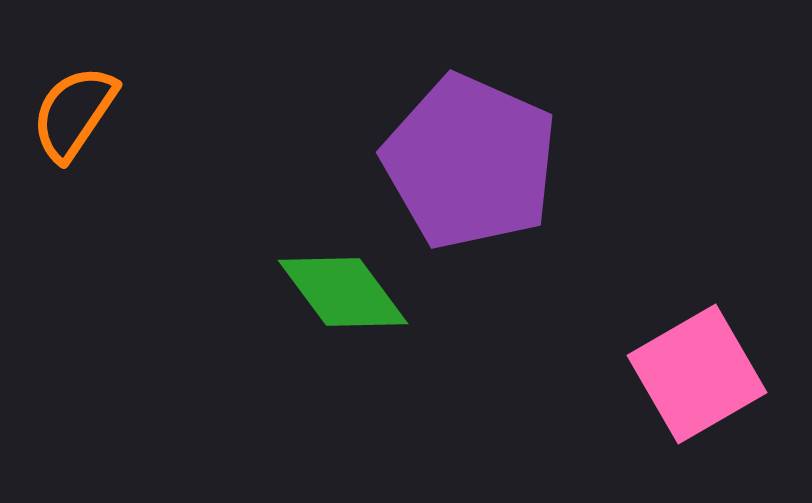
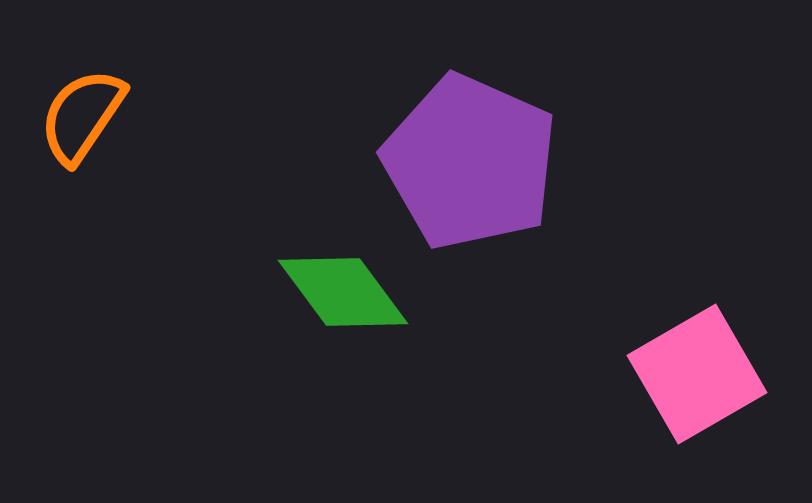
orange semicircle: moved 8 px right, 3 px down
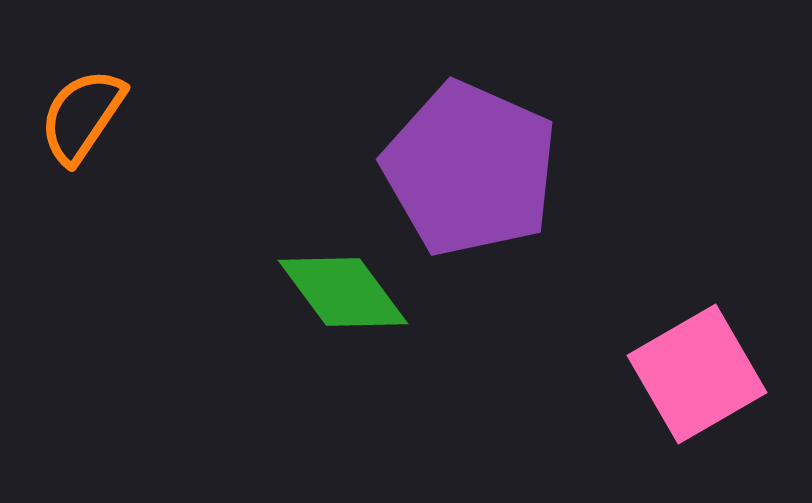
purple pentagon: moved 7 px down
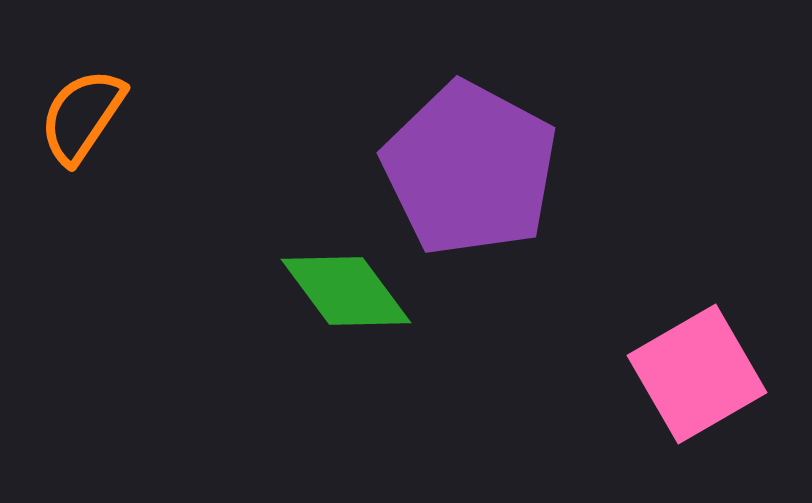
purple pentagon: rotated 4 degrees clockwise
green diamond: moved 3 px right, 1 px up
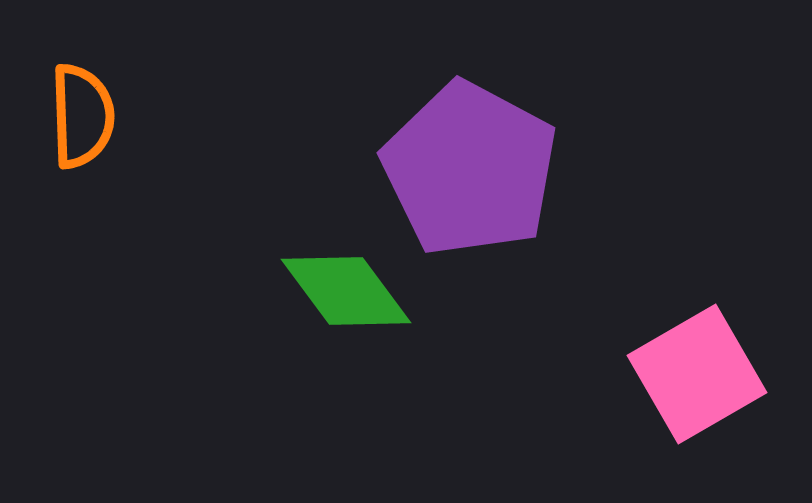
orange semicircle: rotated 144 degrees clockwise
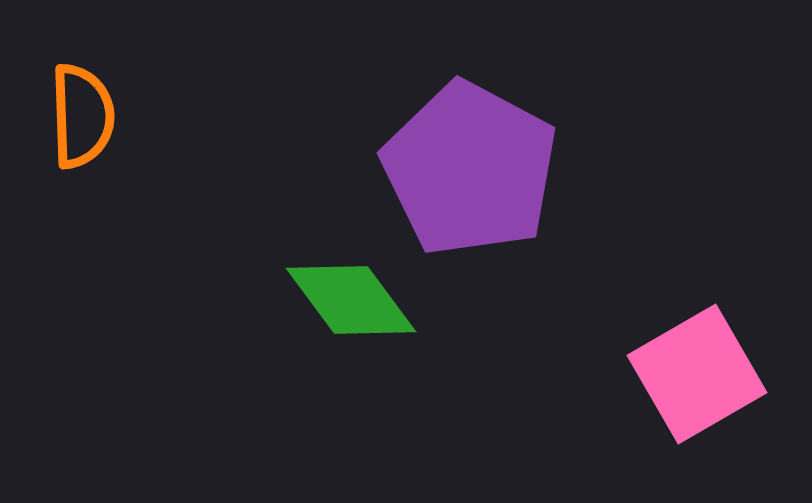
green diamond: moved 5 px right, 9 px down
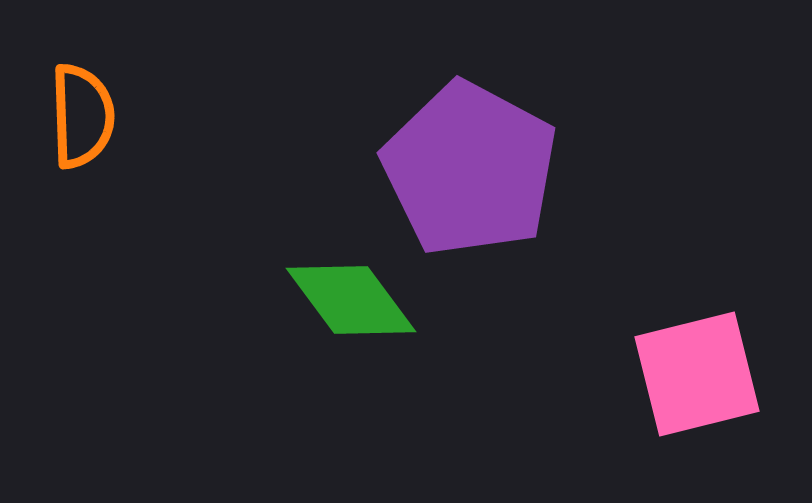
pink square: rotated 16 degrees clockwise
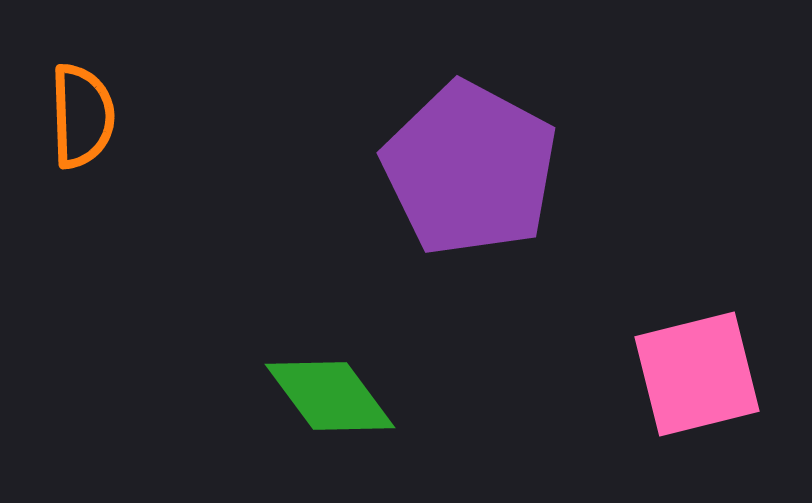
green diamond: moved 21 px left, 96 px down
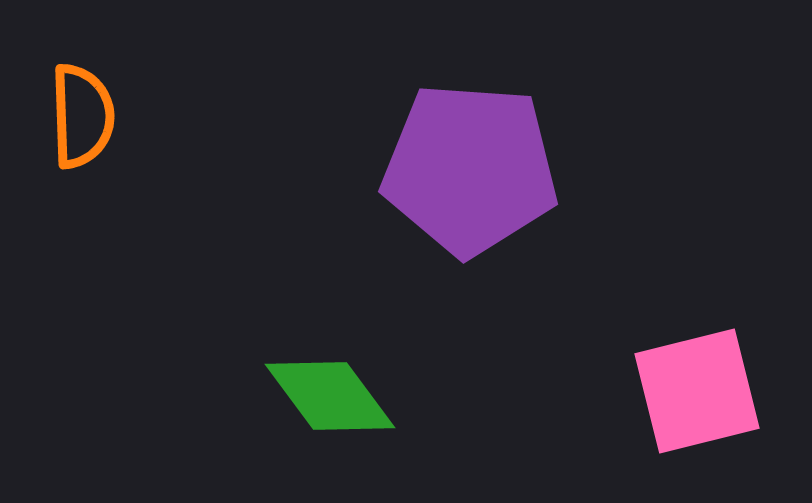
purple pentagon: rotated 24 degrees counterclockwise
pink square: moved 17 px down
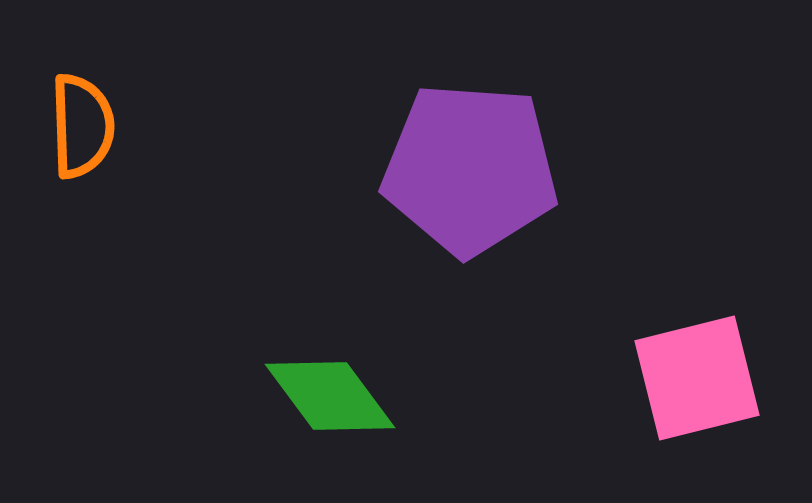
orange semicircle: moved 10 px down
pink square: moved 13 px up
